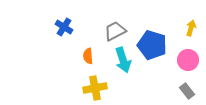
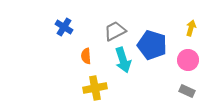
orange semicircle: moved 2 px left
gray rectangle: rotated 28 degrees counterclockwise
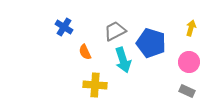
blue pentagon: moved 1 px left, 2 px up
orange semicircle: moved 1 px left, 4 px up; rotated 21 degrees counterclockwise
pink circle: moved 1 px right, 2 px down
yellow cross: moved 3 px up; rotated 15 degrees clockwise
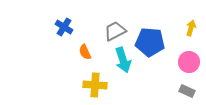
blue pentagon: moved 1 px left, 1 px up; rotated 12 degrees counterclockwise
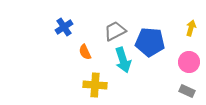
blue cross: rotated 24 degrees clockwise
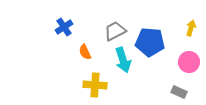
gray rectangle: moved 8 px left, 1 px down
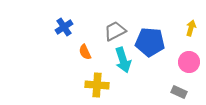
yellow cross: moved 2 px right
